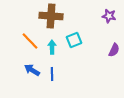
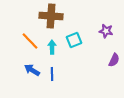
purple star: moved 3 px left, 15 px down
purple semicircle: moved 10 px down
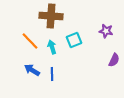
cyan arrow: rotated 16 degrees counterclockwise
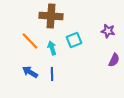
purple star: moved 2 px right
cyan arrow: moved 1 px down
blue arrow: moved 2 px left, 2 px down
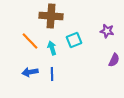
purple star: moved 1 px left
blue arrow: rotated 42 degrees counterclockwise
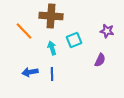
orange line: moved 6 px left, 10 px up
purple semicircle: moved 14 px left
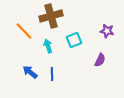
brown cross: rotated 20 degrees counterclockwise
cyan arrow: moved 4 px left, 2 px up
blue arrow: rotated 49 degrees clockwise
